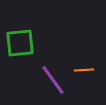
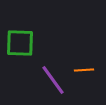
green square: rotated 8 degrees clockwise
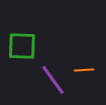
green square: moved 2 px right, 3 px down
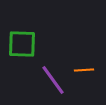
green square: moved 2 px up
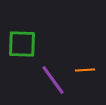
orange line: moved 1 px right
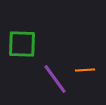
purple line: moved 2 px right, 1 px up
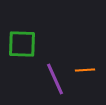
purple line: rotated 12 degrees clockwise
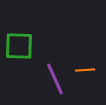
green square: moved 3 px left, 2 px down
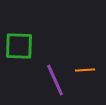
purple line: moved 1 px down
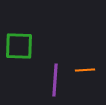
purple line: rotated 28 degrees clockwise
